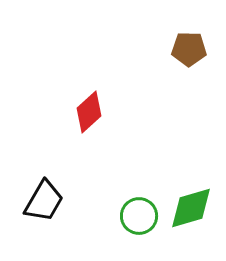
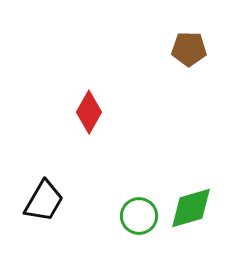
red diamond: rotated 18 degrees counterclockwise
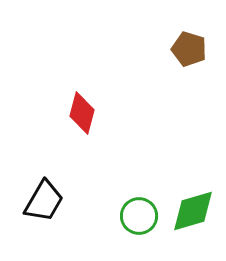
brown pentagon: rotated 16 degrees clockwise
red diamond: moved 7 px left, 1 px down; rotated 15 degrees counterclockwise
green diamond: moved 2 px right, 3 px down
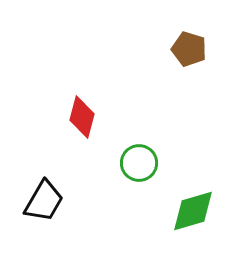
red diamond: moved 4 px down
green circle: moved 53 px up
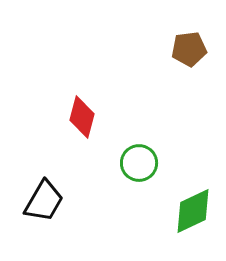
brown pentagon: rotated 24 degrees counterclockwise
green diamond: rotated 9 degrees counterclockwise
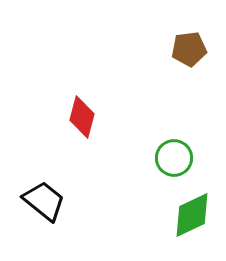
green circle: moved 35 px right, 5 px up
black trapezoid: rotated 81 degrees counterclockwise
green diamond: moved 1 px left, 4 px down
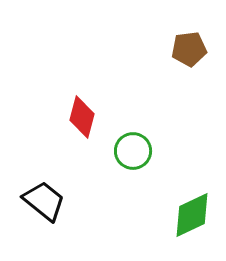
green circle: moved 41 px left, 7 px up
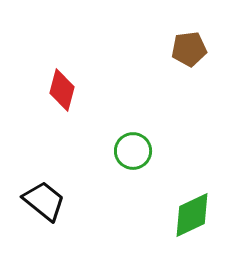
red diamond: moved 20 px left, 27 px up
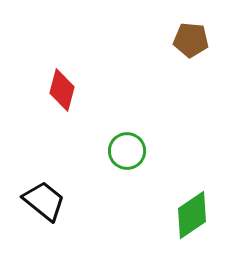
brown pentagon: moved 2 px right, 9 px up; rotated 12 degrees clockwise
green circle: moved 6 px left
green diamond: rotated 9 degrees counterclockwise
